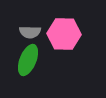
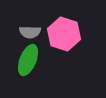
pink hexagon: rotated 16 degrees clockwise
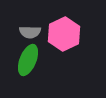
pink hexagon: rotated 16 degrees clockwise
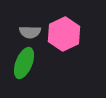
green ellipse: moved 4 px left, 3 px down
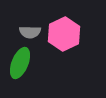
green ellipse: moved 4 px left
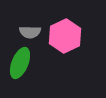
pink hexagon: moved 1 px right, 2 px down
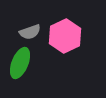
gray semicircle: rotated 20 degrees counterclockwise
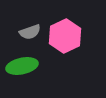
green ellipse: moved 2 px right, 3 px down; rotated 56 degrees clockwise
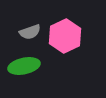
green ellipse: moved 2 px right
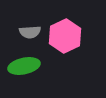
gray semicircle: rotated 15 degrees clockwise
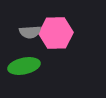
pink hexagon: moved 9 px left, 3 px up; rotated 24 degrees clockwise
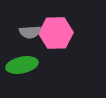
green ellipse: moved 2 px left, 1 px up
